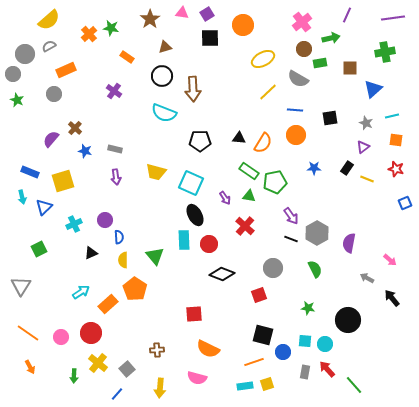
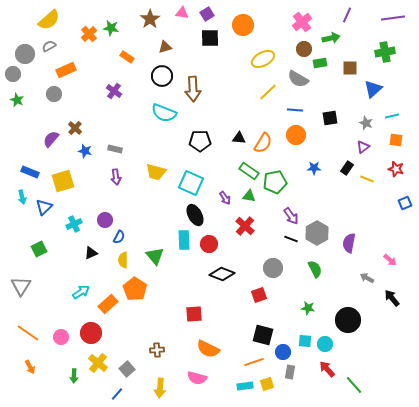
blue semicircle at (119, 237): rotated 32 degrees clockwise
gray rectangle at (305, 372): moved 15 px left
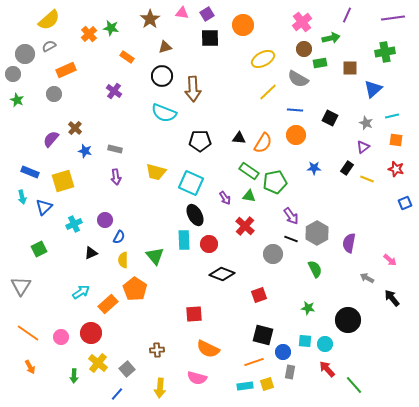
black square at (330, 118): rotated 35 degrees clockwise
gray circle at (273, 268): moved 14 px up
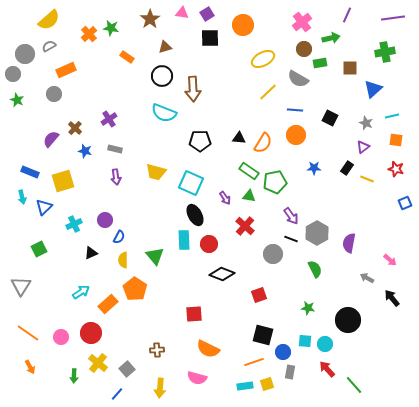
purple cross at (114, 91): moved 5 px left, 28 px down; rotated 21 degrees clockwise
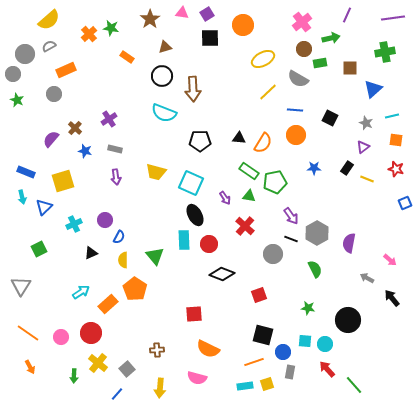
blue rectangle at (30, 172): moved 4 px left
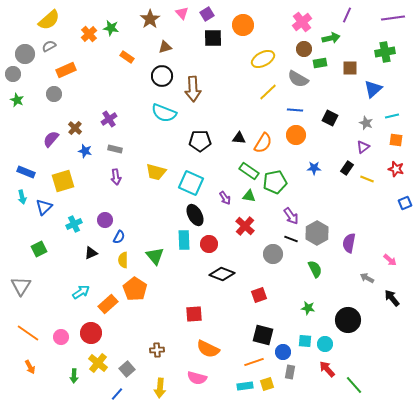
pink triangle at (182, 13): rotated 40 degrees clockwise
black square at (210, 38): moved 3 px right
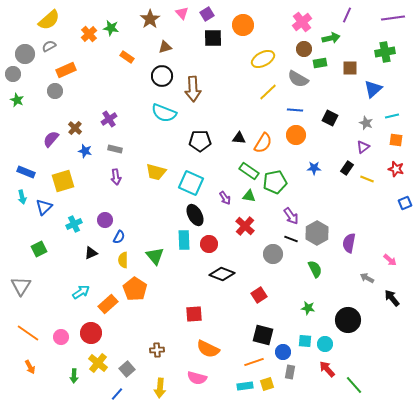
gray circle at (54, 94): moved 1 px right, 3 px up
red square at (259, 295): rotated 14 degrees counterclockwise
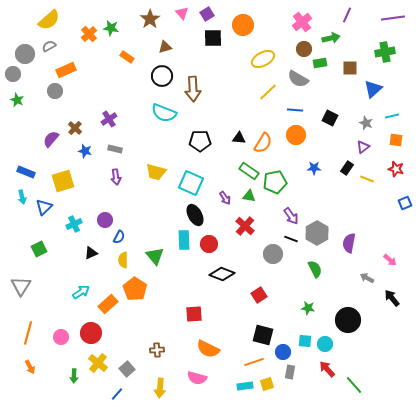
orange line at (28, 333): rotated 70 degrees clockwise
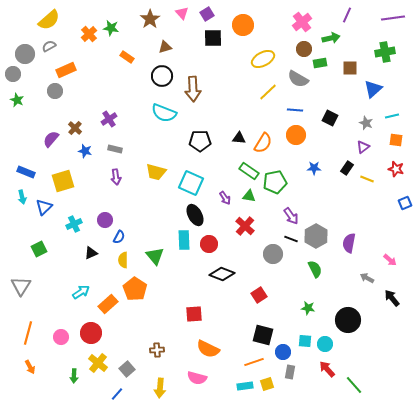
gray hexagon at (317, 233): moved 1 px left, 3 px down
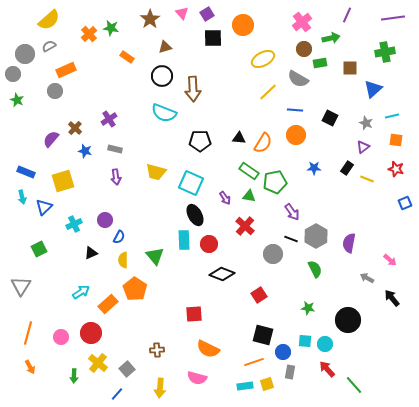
purple arrow at (291, 216): moved 1 px right, 4 px up
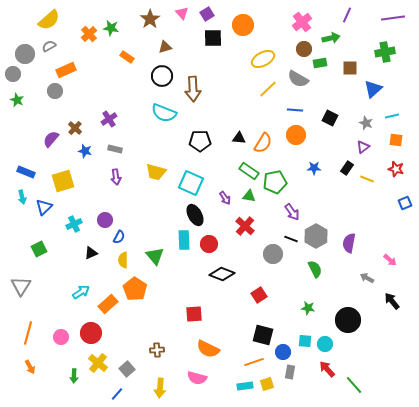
yellow line at (268, 92): moved 3 px up
black arrow at (392, 298): moved 3 px down
